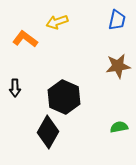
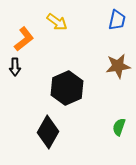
yellow arrow: rotated 125 degrees counterclockwise
orange L-shape: moved 1 px left; rotated 105 degrees clockwise
black arrow: moved 21 px up
black hexagon: moved 3 px right, 9 px up; rotated 12 degrees clockwise
green semicircle: rotated 60 degrees counterclockwise
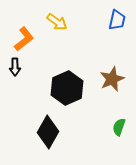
brown star: moved 6 px left, 13 px down; rotated 15 degrees counterclockwise
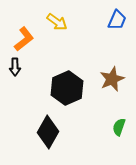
blue trapezoid: rotated 10 degrees clockwise
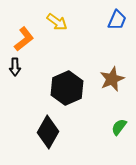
green semicircle: rotated 18 degrees clockwise
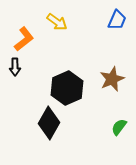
black diamond: moved 1 px right, 9 px up
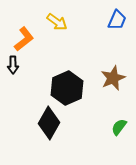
black arrow: moved 2 px left, 2 px up
brown star: moved 1 px right, 1 px up
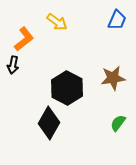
black arrow: rotated 12 degrees clockwise
brown star: rotated 15 degrees clockwise
black hexagon: rotated 8 degrees counterclockwise
green semicircle: moved 1 px left, 4 px up
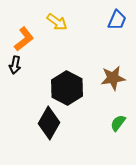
black arrow: moved 2 px right
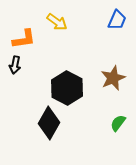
orange L-shape: rotated 30 degrees clockwise
brown star: rotated 15 degrees counterclockwise
